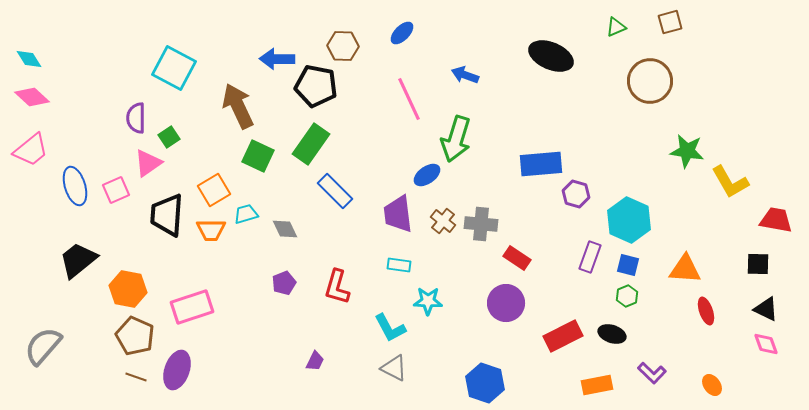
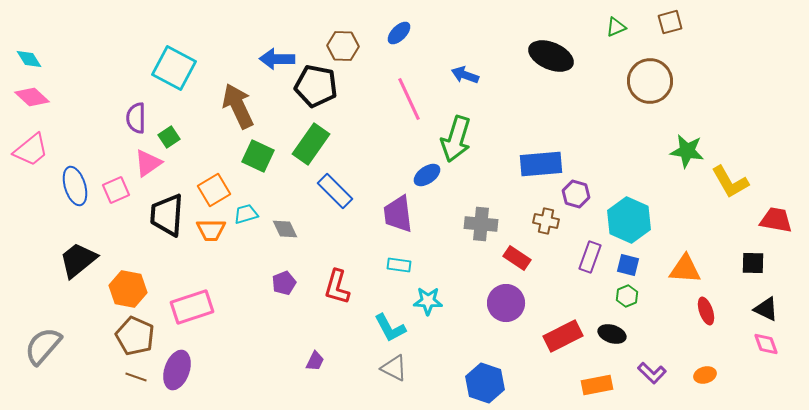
blue ellipse at (402, 33): moved 3 px left
brown cross at (443, 221): moved 103 px right; rotated 25 degrees counterclockwise
black square at (758, 264): moved 5 px left, 1 px up
orange ellipse at (712, 385): moved 7 px left, 10 px up; rotated 70 degrees counterclockwise
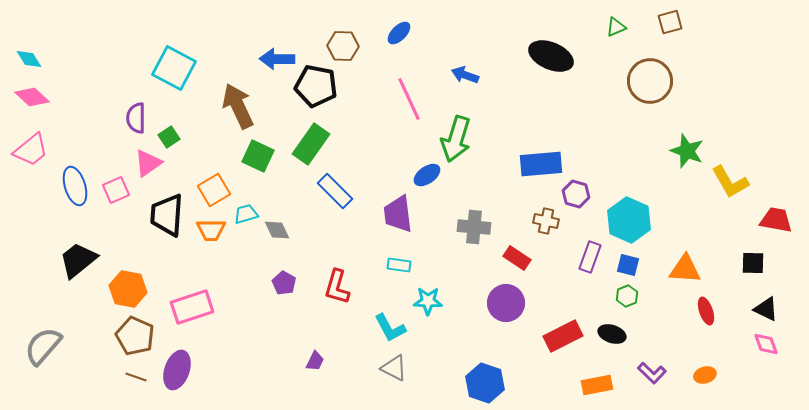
green star at (687, 151): rotated 12 degrees clockwise
gray cross at (481, 224): moved 7 px left, 3 px down
gray diamond at (285, 229): moved 8 px left, 1 px down
purple pentagon at (284, 283): rotated 20 degrees counterclockwise
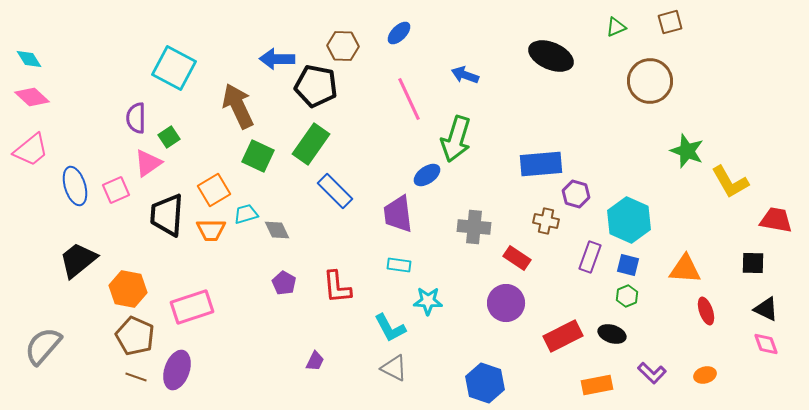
red L-shape at (337, 287): rotated 21 degrees counterclockwise
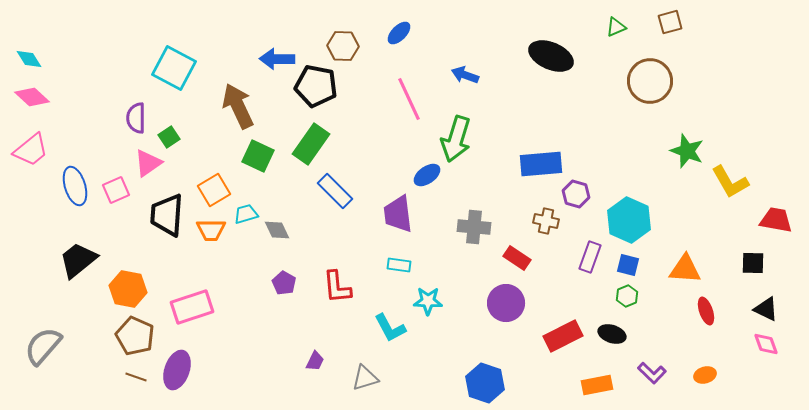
gray triangle at (394, 368): moved 29 px left, 10 px down; rotated 44 degrees counterclockwise
